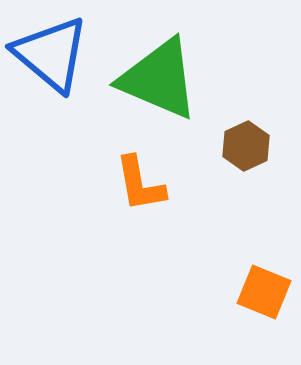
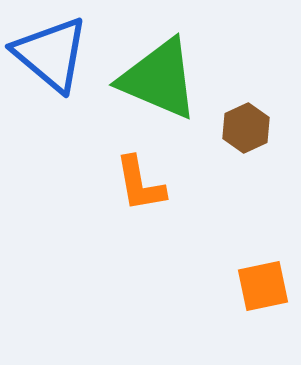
brown hexagon: moved 18 px up
orange square: moved 1 px left, 6 px up; rotated 34 degrees counterclockwise
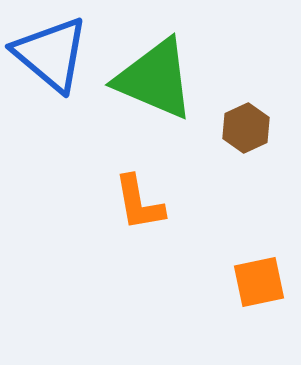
green triangle: moved 4 px left
orange L-shape: moved 1 px left, 19 px down
orange square: moved 4 px left, 4 px up
